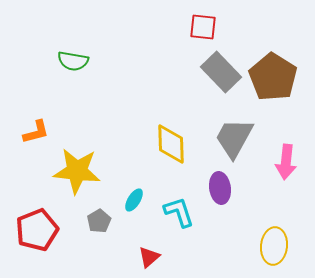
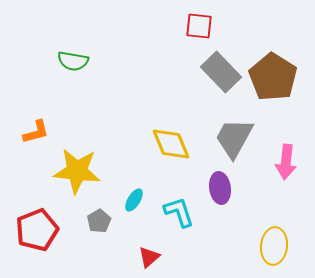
red square: moved 4 px left, 1 px up
yellow diamond: rotated 21 degrees counterclockwise
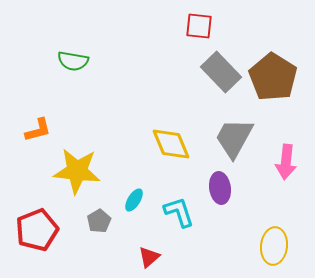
orange L-shape: moved 2 px right, 2 px up
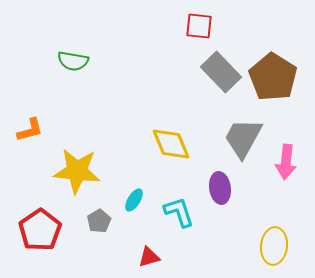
orange L-shape: moved 8 px left
gray trapezoid: moved 9 px right
red pentagon: moved 3 px right; rotated 12 degrees counterclockwise
red triangle: rotated 25 degrees clockwise
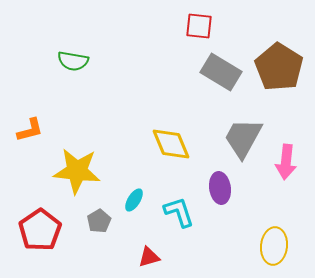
gray rectangle: rotated 15 degrees counterclockwise
brown pentagon: moved 6 px right, 10 px up
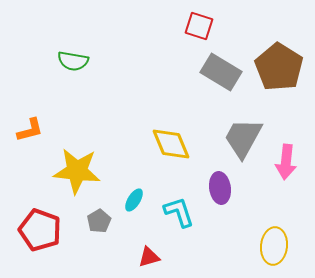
red square: rotated 12 degrees clockwise
red pentagon: rotated 18 degrees counterclockwise
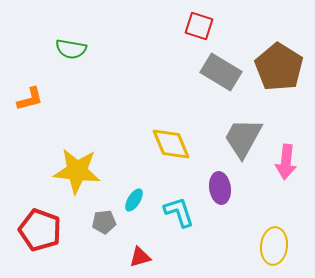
green semicircle: moved 2 px left, 12 px up
orange L-shape: moved 31 px up
gray pentagon: moved 5 px right, 1 px down; rotated 25 degrees clockwise
red triangle: moved 9 px left
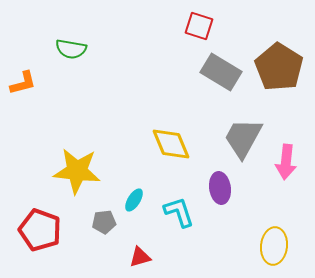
orange L-shape: moved 7 px left, 16 px up
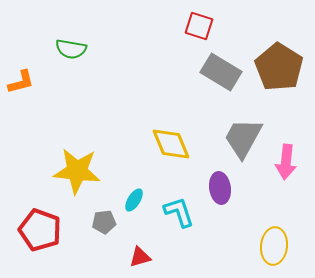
orange L-shape: moved 2 px left, 1 px up
